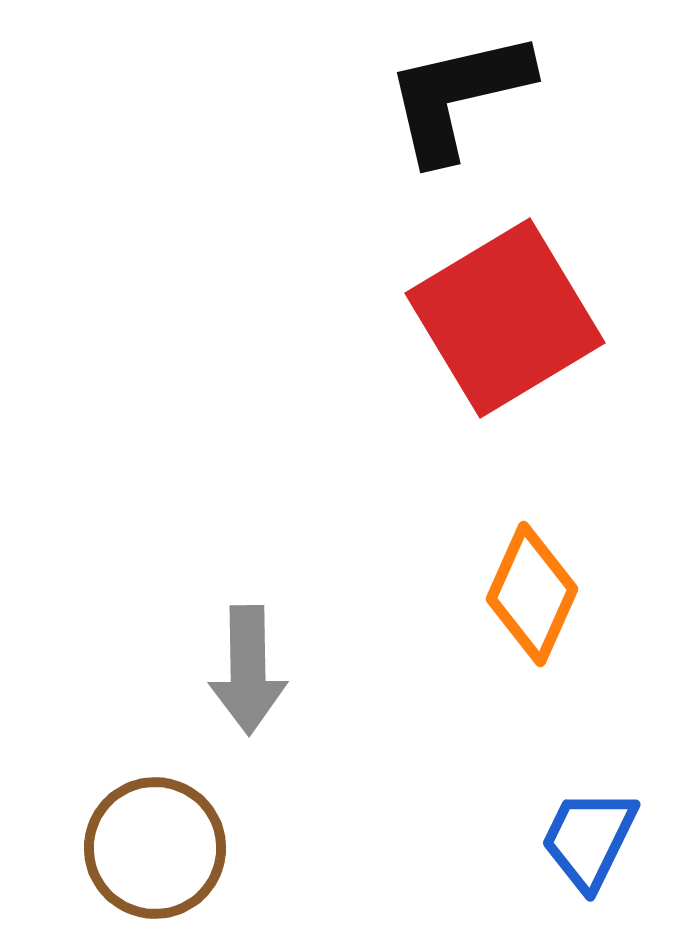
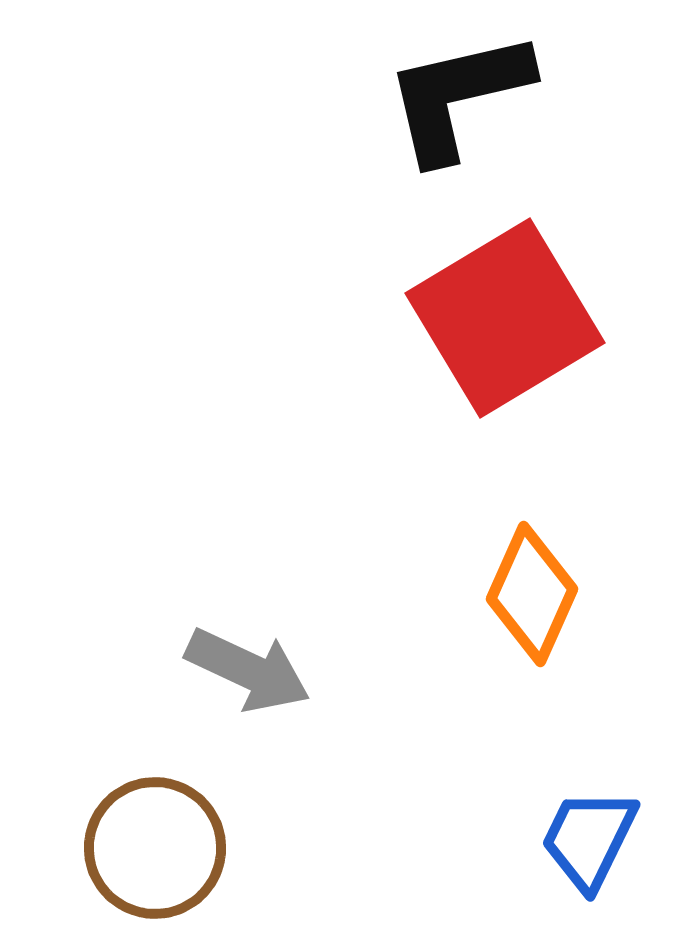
gray arrow: rotated 64 degrees counterclockwise
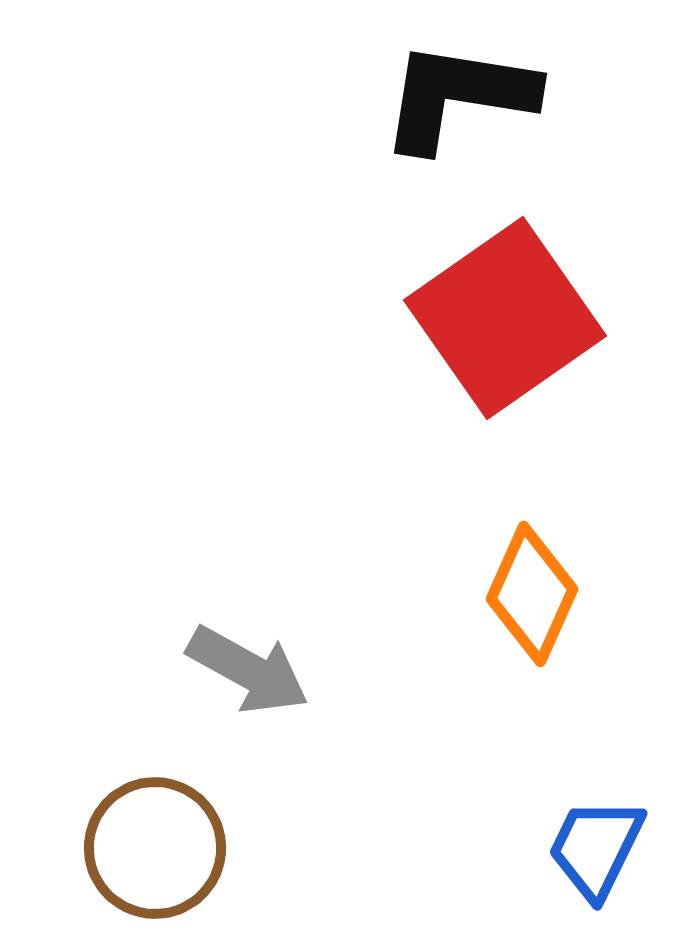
black L-shape: rotated 22 degrees clockwise
red square: rotated 4 degrees counterclockwise
gray arrow: rotated 4 degrees clockwise
blue trapezoid: moved 7 px right, 9 px down
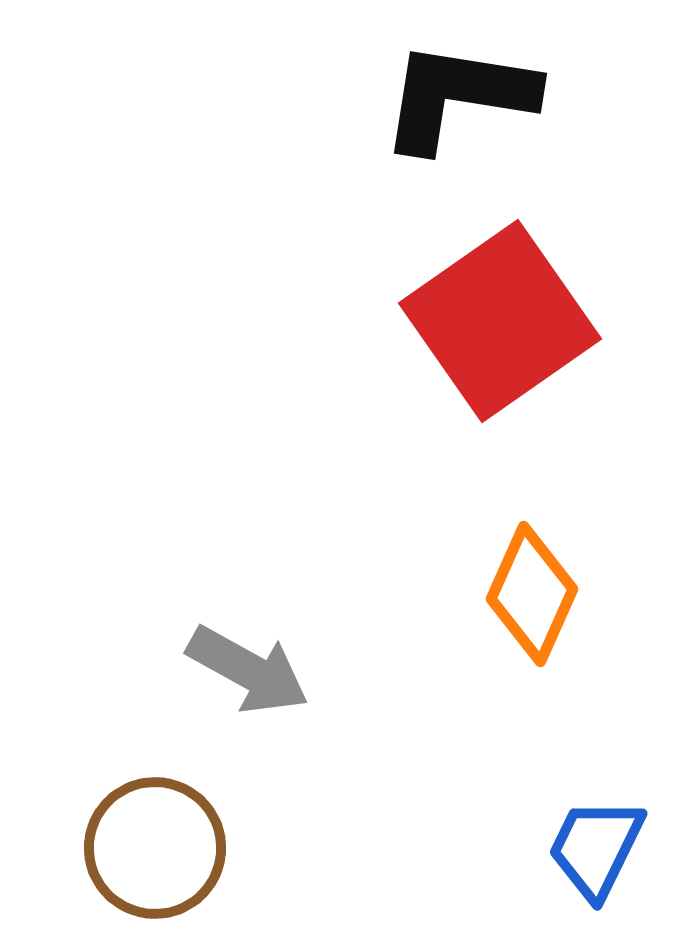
red square: moved 5 px left, 3 px down
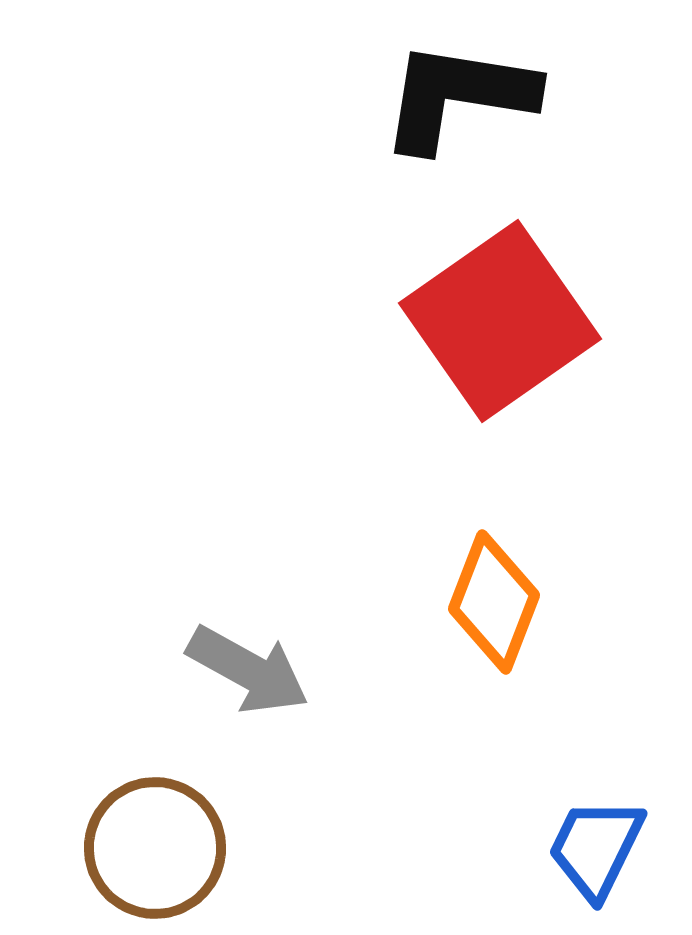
orange diamond: moved 38 px left, 8 px down; rotated 3 degrees counterclockwise
